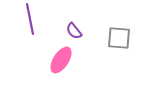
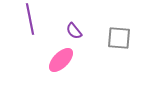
pink ellipse: rotated 12 degrees clockwise
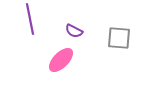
purple semicircle: rotated 24 degrees counterclockwise
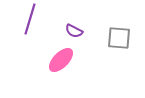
purple line: rotated 28 degrees clockwise
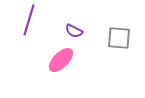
purple line: moved 1 px left, 1 px down
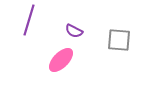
gray square: moved 2 px down
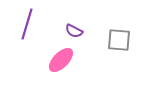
purple line: moved 2 px left, 4 px down
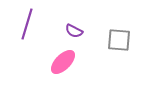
pink ellipse: moved 2 px right, 2 px down
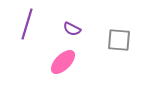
purple semicircle: moved 2 px left, 2 px up
